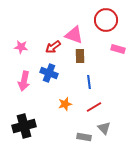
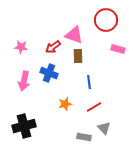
brown rectangle: moved 2 px left
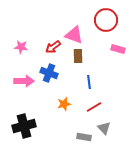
pink arrow: rotated 102 degrees counterclockwise
orange star: moved 1 px left
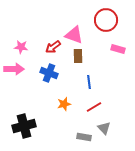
pink arrow: moved 10 px left, 12 px up
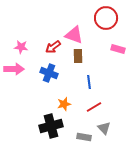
red circle: moved 2 px up
black cross: moved 27 px right
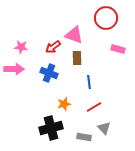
brown rectangle: moved 1 px left, 2 px down
black cross: moved 2 px down
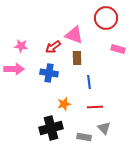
pink star: moved 1 px up
blue cross: rotated 12 degrees counterclockwise
red line: moved 1 px right; rotated 28 degrees clockwise
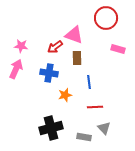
red arrow: moved 2 px right
pink arrow: moved 2 px right; rotated 66 degrees counterclockwise
orange star: moved 1 px right, 9 px up
